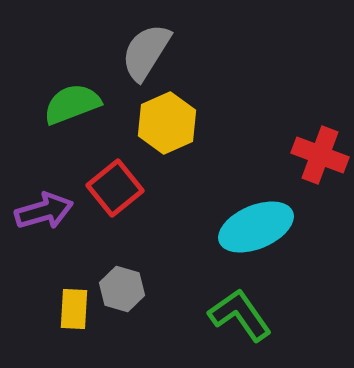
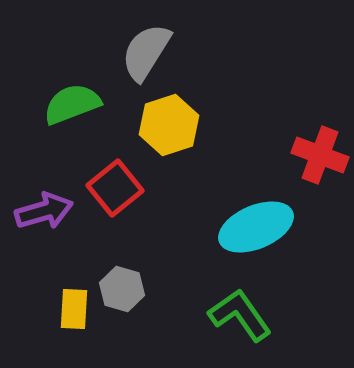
yellow hexagon: moved 2 px right, 2 px down; rotated 6 degrees clockwise
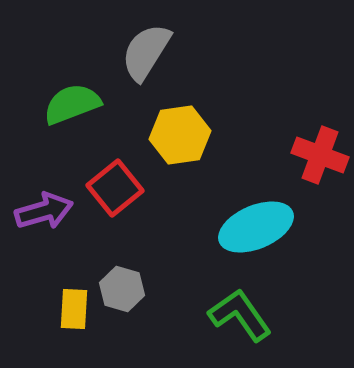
yellow hexagon: moved 11 px right, 10 px down; rotated 10 degrees clockwise
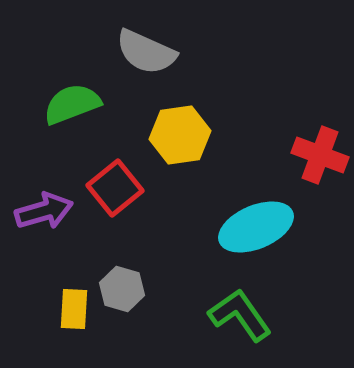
gray semicircle: rotated 98 degrees counterclockwise
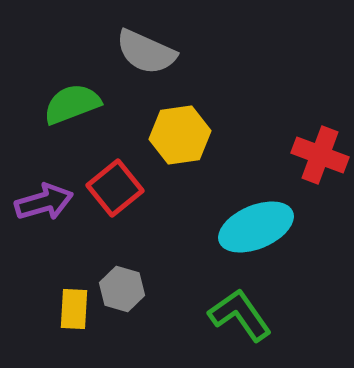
purple arrow: moved 9 px up
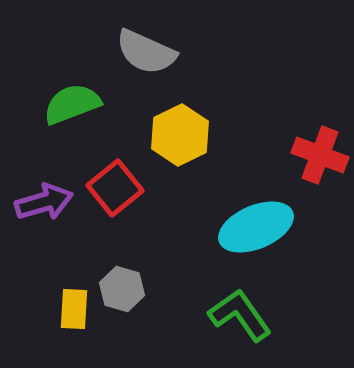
yellow hexagon: rotated 18 degrees counterclockwise
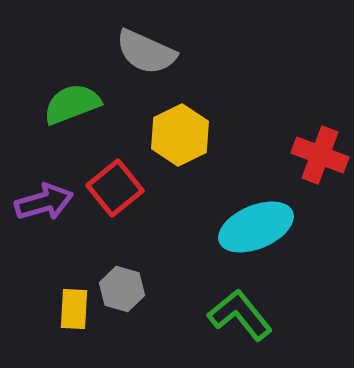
green L-shape: rotated 4 degrees counterclockwise
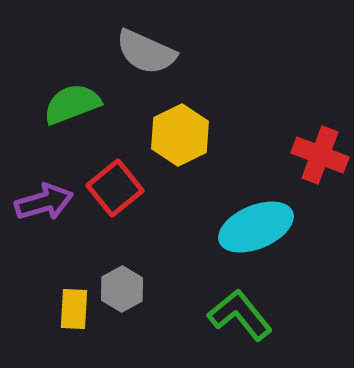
gray hexagon: rotated 15 degrees clockwise
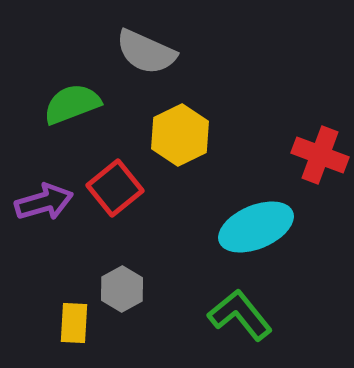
yellow rectangle: moved 14 px down
